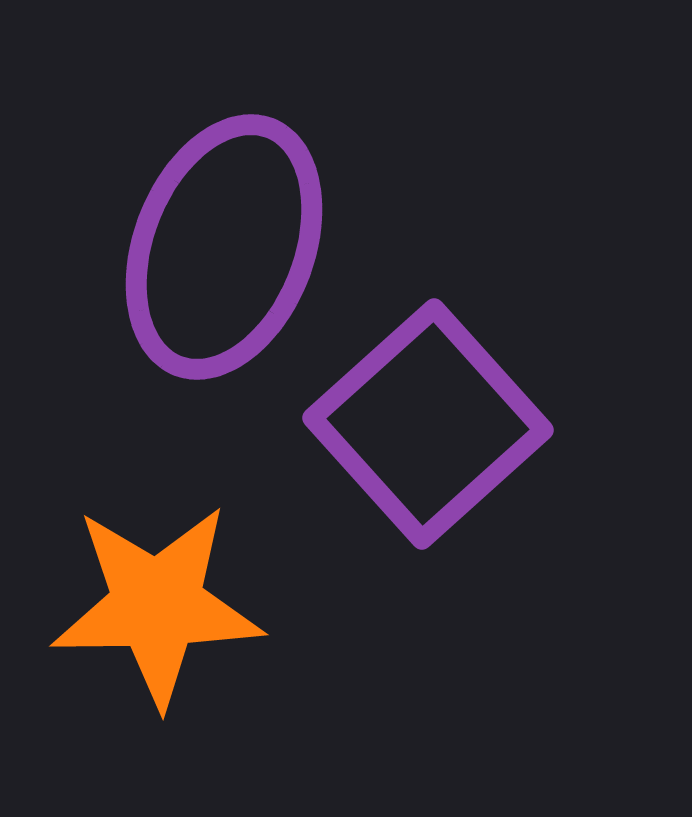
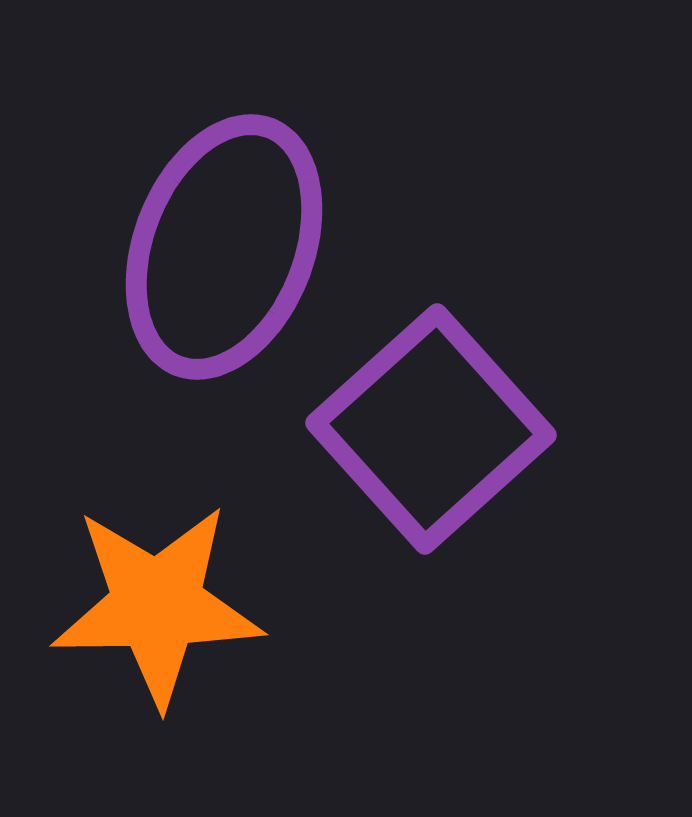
purple square: moved 3 px right, 5 px down
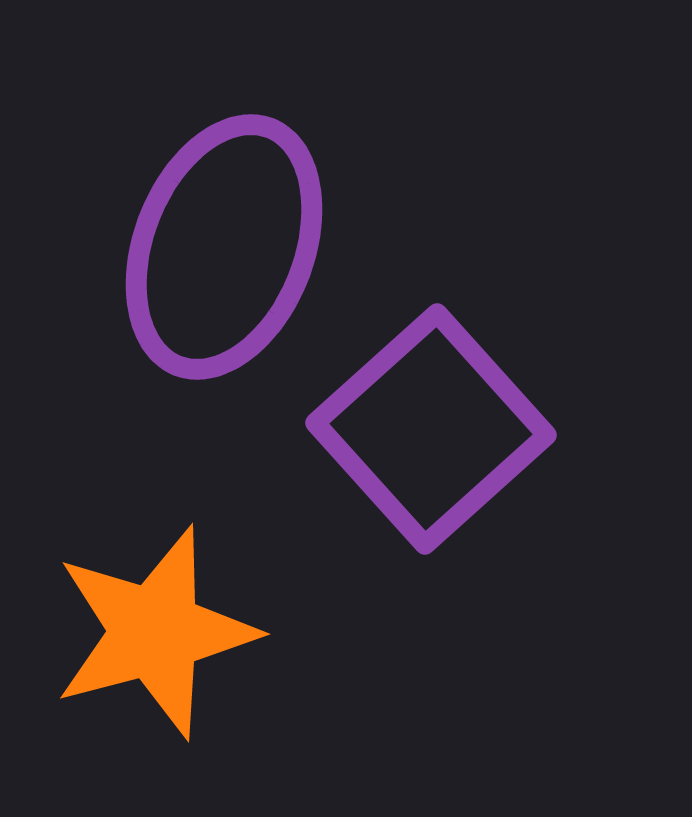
orange star: moved 2 px left, 27 px down; rotated 14 degrees counterclockwise
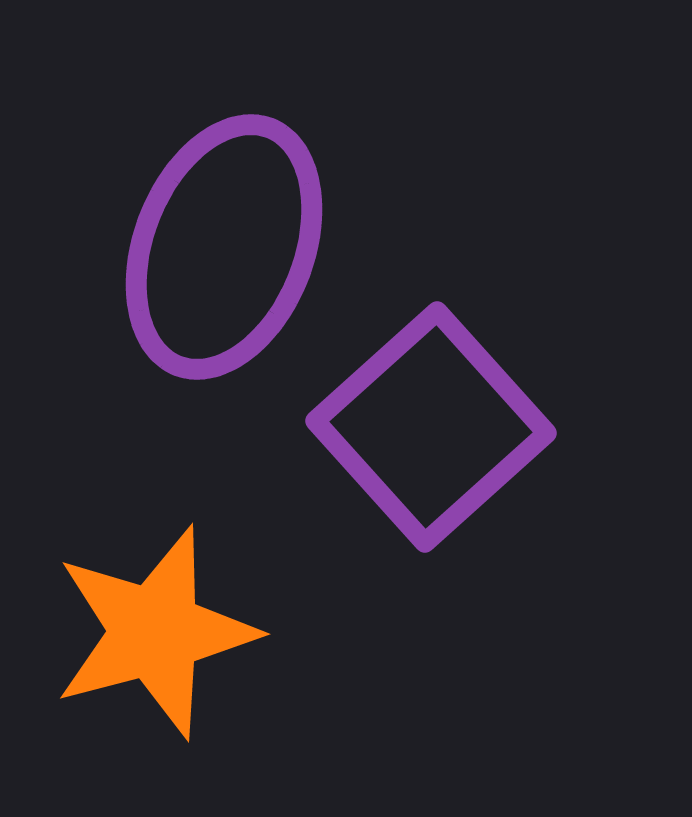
purple square: moved 2 px up
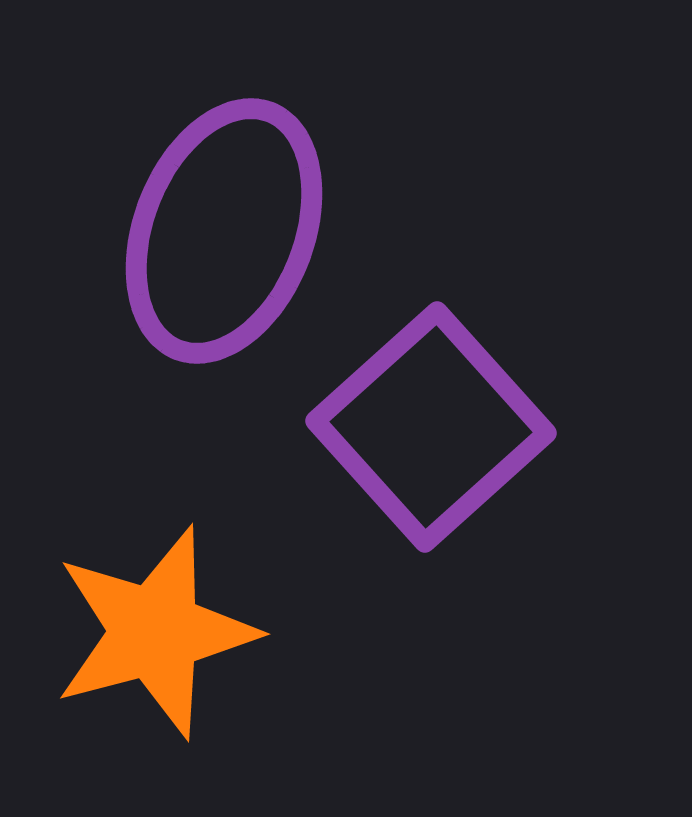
purple ellipse: moved 16 px up
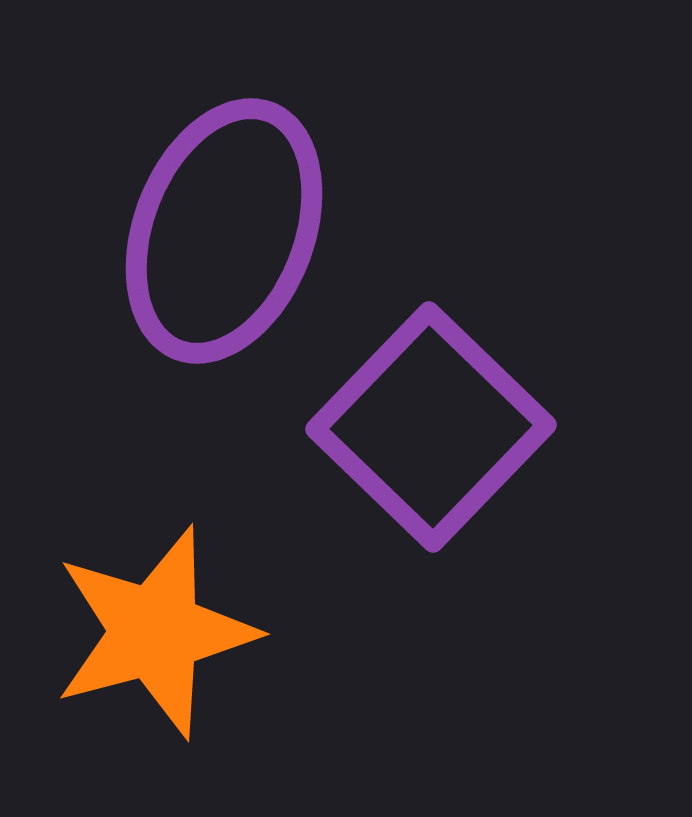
purple square: rotated 4 degrees counterclockwise
